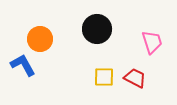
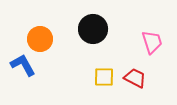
black circle: moved 4 px left
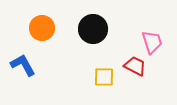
orange circle: moved 2 px right, 11 px up
red trapezoid: moved 12 px up
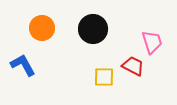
red trapezoid: moved 2 px left
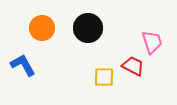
black circle: moved 5 px left, 1 px up
